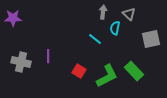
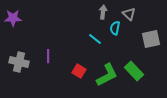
gray cross: moved 2 px left
green L-shape: moved 1 px up
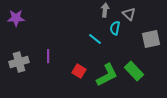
gray arrow: moved 2 px right, 2 px up
purple star: moved 3 px right
gray cross: rotated 30 degrees counterclockwise
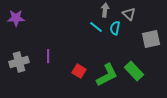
cyan line: moved 1 px right, 12 px up
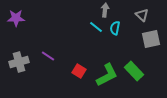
gray triangle: moved 13 px right, 1 px down
purple line: rotated 56 degrees counterclockwise
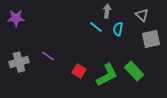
gray arrow: moved 2 px right, 1 px down
cyan semicircle: moved 3 px right, 1 px down
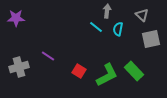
gray cross: moved 5 px down
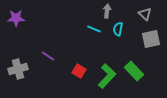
gray triangle: moved 3 px right, 1 px up
cyan line: moved 2 px left, 2 px down; rotated 16 degrees counterclockwise
gray cross: moved 1 px left, 2 px down
green L-shape: moved 1 px down; rotated 20 degrees counterclockwise
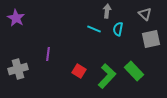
purple star: rotated 30 degrees clockwise
purple line: moved 2 px up; rotated 64 degrees clockwise
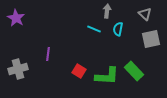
green L-shape: rotated 50 degrees clockwise
